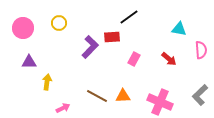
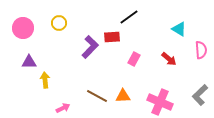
cyan triangle: rotated 21 degrees clockwise
yellow arrow: moved 2 px left, 2 px up; rotated 14 degrees counterclockwise
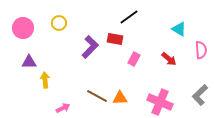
red rectangle: moved 3 px right, 2 px down; rotated 14 degrees clockwise
orange triangle: moved 3 px left, 2 px down
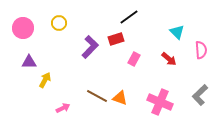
cyan triangle: moved 2 px left, 3 px down; rotated 14 degrees clockwise
red rectangle: moved 1 px right; rotated 28 degrees counterclockwise
yellow arrow: rotated 35 degrees clockwise
orange triangle: rotated 21 degrees clockwise
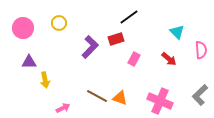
yellow arrow: rotated 140 degrees clockwise
pink cross: moved 1 px up
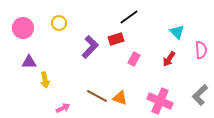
red arrow: rotated 84 degrees clockwise
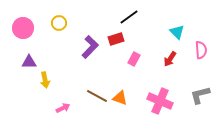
red arrow: moved 1 px right
gray L-shape: rotated 30 degrees clockwise
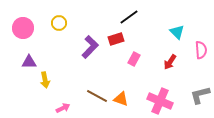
red arrow: moved 3 px down
orange triangle: moved 1 px right, 1 px down
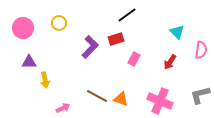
black line: moved 2 px left, 2 px up
pink semicircle: rotated 12 degrees clockwise
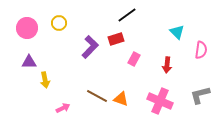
pink circle: moved 4 px right
red arrow: moved 3 px left, 3 px down; rotated 28 degrees counterclockwise
